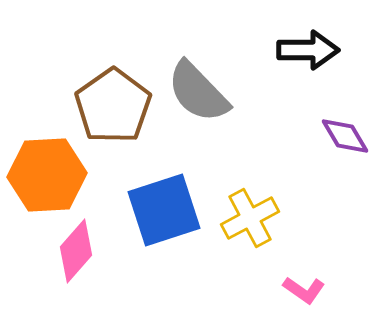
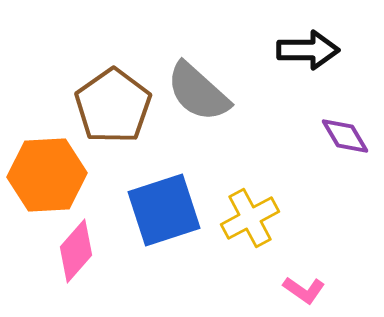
gray semicircle: rotated 4 degrees counterclockwise
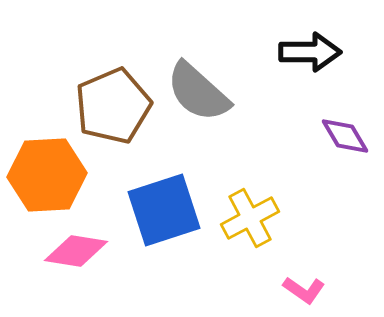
black arrow: moved 2 px right, 2 px down
brown pentagon: rotated 12 degrees clockwise
pink diamond: rotated 58 degrees clockwise
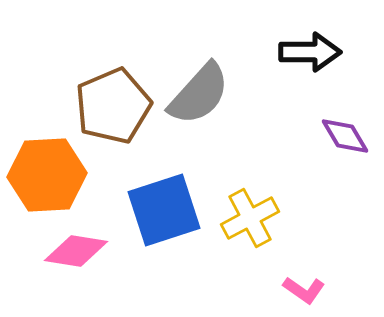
gray semicircle: moved 1 px right, 2 px down; rotated 90 degrees counterclockwise
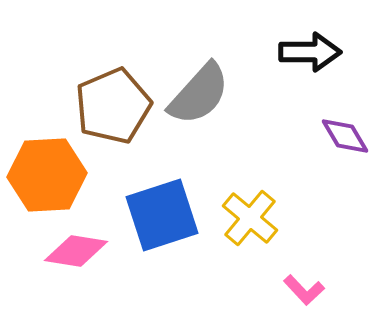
blue square: moved 2 px left, 5 px down
yellow cross: rotated 22 degrees counterclockwise
pink L-shape: rotated 12 degrees clockwise
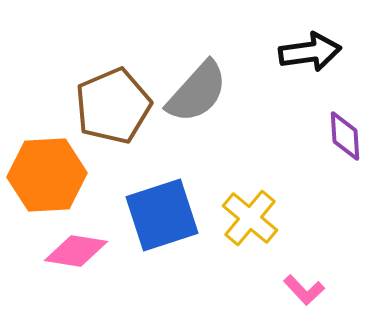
black arrow: rotated 8 degrees counterclockwise
gray semicircle: moved 2 px left, 2 px up
purple diamond: rotated 27 degrees clockwise
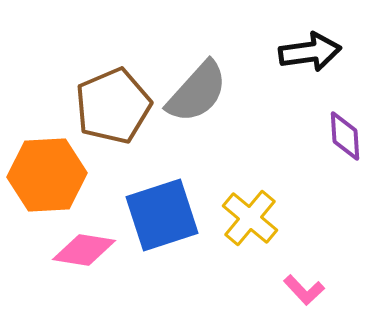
pink diamond: moved 8 px right, 1 px up
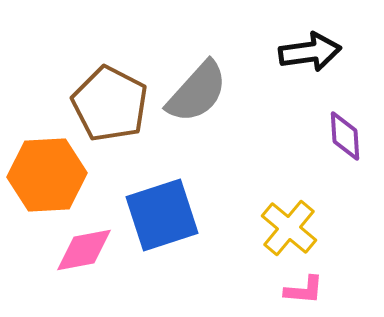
brown pentagon: moved 3 px left, 2 px up; rotated 22 degrees counterclockwise
yellow cross: moved 39 px right, 10 px down
pink diamond: rotated 20 degrees counterclockwise
pink L-shape: rotated 42 degrees counterclockwise
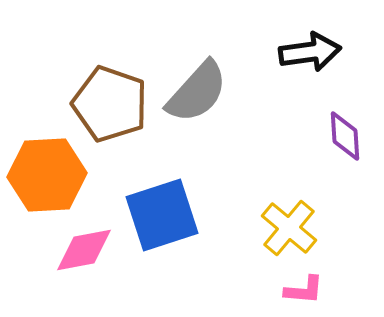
brown pentagon: rotated 8 degrees counterclockwise
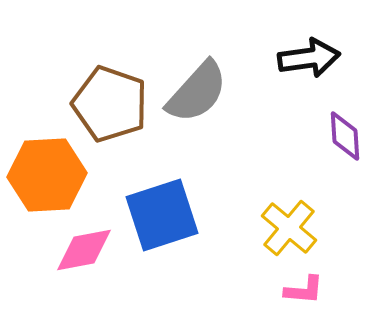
black arrow: moved 1 px left, 6 px down
